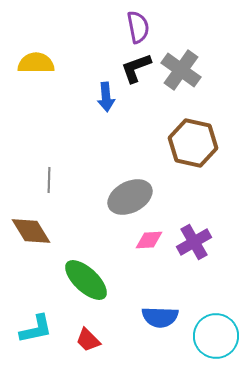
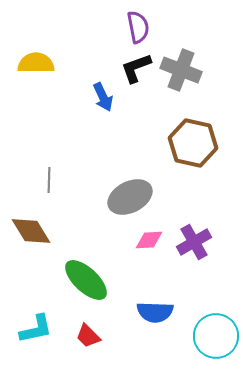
gray cross: rotated 15 degrees counterclockwise
blue arrow: moved 3 px left; rotated 20 degrees counterclockwise
blue semicircle: moved 5 px left, 5 px up
red trapezoid: moved 4 px up
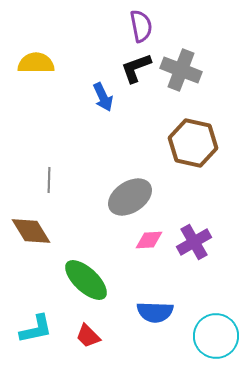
purple semicircle: moved 3 px right, 1 px up
gray ellipse: rotated 6 degrees counterclockwise
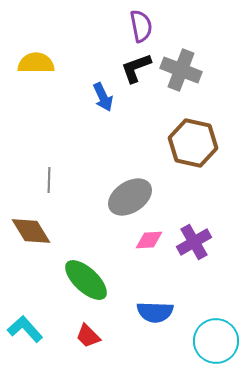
cyan L-shape: moved 11 px left; rotated 120 degrees counterclockwise
cyan circle: moved 5 px down
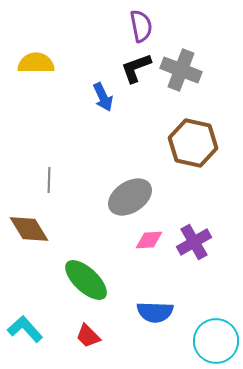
brown diamond: moved 2 px left, 2 px up
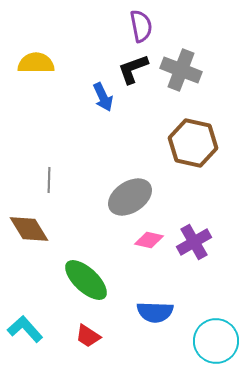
black L-shape: moved 3 px left, 1 px down
pink diamond: rotated 16 degrees clockwise
red trapezoid: rotated 12 degrees counterclockwise
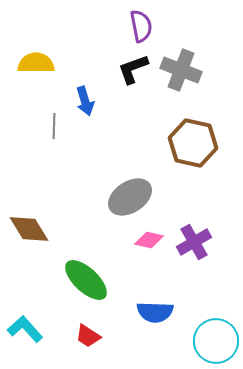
blue arrow: moved 18 px left, 4 px down; rotated 8 degrees clockwise
gray line: moved 5 px right, 54 px up
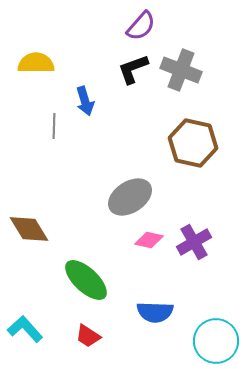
purple semicircle: rotated 52 degrees clockwise
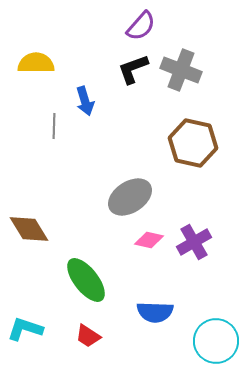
green ellipse: rotated 9 degrees clockwise
cyan L-shape: rotated 30 degrees counterclockwise
